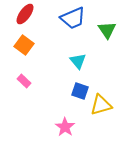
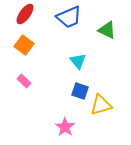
blue trapezoid: moved 4 px left, 1 px up
green triangle: rotated 30 degrees counterclockwise
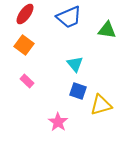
green triangle: rotated 18 degrees counterclockwise
cyan triangle: moved 3 px left, 3 px down
pink rectangle: moved 3 px right
blue square: moved 2 px left
pink star: moved 7 px left, 5 px up
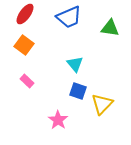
green triangle: moved 3 px right, 2 px up
yellow triangle: moved 1 px right, 1 px up; rotated 30 degrees counterclockwise
pink star: moved 2 px up
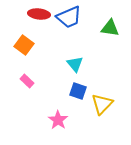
red ellipse: moved 14 px right; rotated 60 degrees clockwise
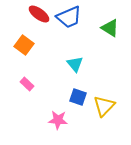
red ellipse: rotated 30 degrees clockwise
green triangle: rotated 24 degrees clockwise
pink rectangle: moved 3 px down
blue square: moved 6 px down
yellow triangle: moved 2 px right, 2 px down
pink star: rotated 30 degrees counterclockwise
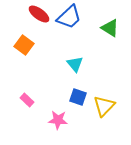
blue trapezoid: rotated 20 degrees counterclockwise
pink rectangle: moved 16 px down
